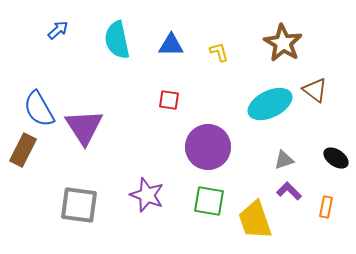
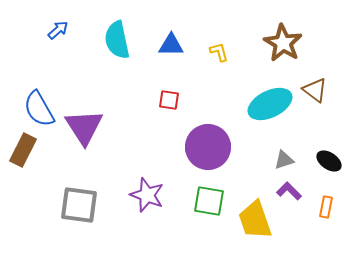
black ellipse: moved 7 px left, 3 px down
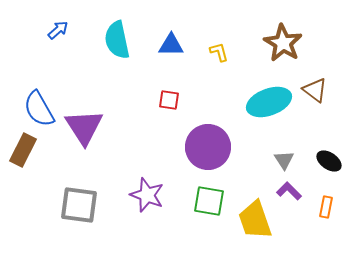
cyan ellipse: moved 1 px left, 2 px up; rotated 6 degrees clockwise
gray triangle: rotated 45 degrees counterclockwise
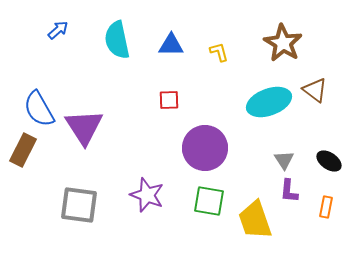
red square: rotated 10 degrees counterclockwise
purple circle: moved 3 px left, 1 px down
purple L-shape: rotated 130 degrees counterclockwise
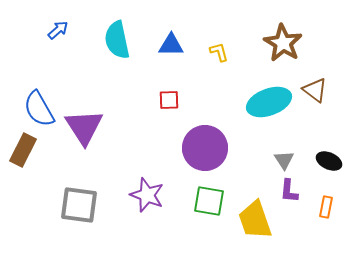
black ellipse: rotated 10 degrees counterclockwise
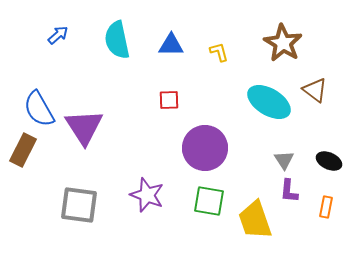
blue arrow: moved 5 px down
cyan ellipse: rotated 51 degrees clockwise
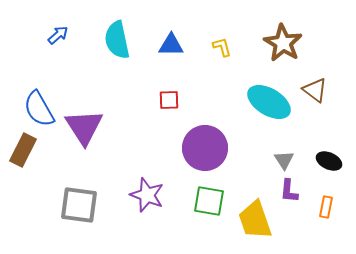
yellow L-shape: moved 3 px right, 5 px up
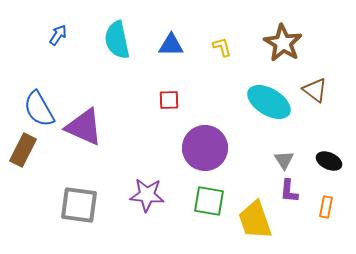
blue arrow: rotated 15 degrees counterclockwise
purple triangle: rotated 33 degrees counterclockwise
purple star: rotated 16 degrees counterclockwise
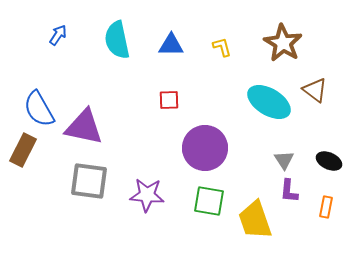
purple triangle: rotated 12 degrees counterclockwise
gray square: moved 10 px right, 24 px up
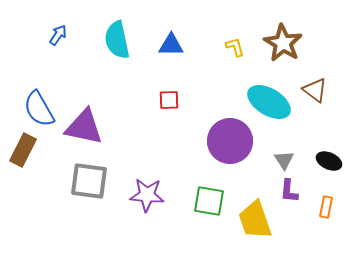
yellow L-shape: moved 13 px right
purple circle: moved 25 px right, 7 px up
